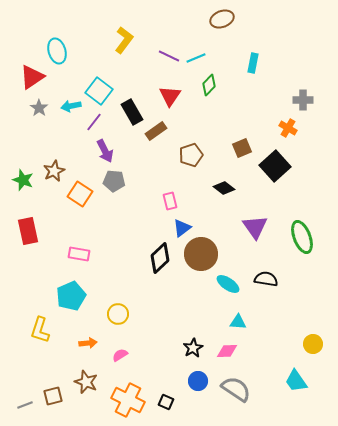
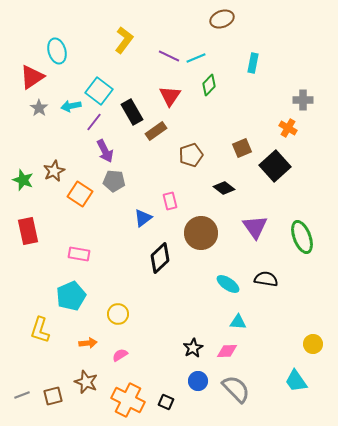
blue triangle at (182, 228): moved 39 px left, 10 px up
brown circle at (201, 254): moved 21 px up
gray semicircle at (236, 389): rotated 12 degrees clockwise
gray line at (25, 405): moved 3 px left, 10 px up
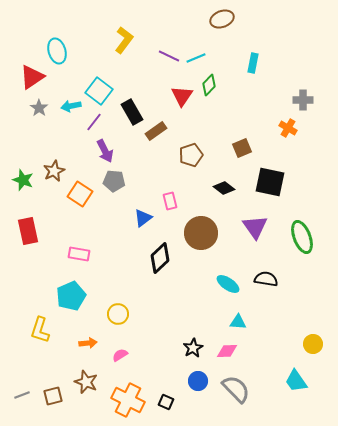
red triangle at (170, 96): moved 12 px right
black square at (275, 166): moved 5 px left, 16 px down; rotated 36 degrees counterclockwise
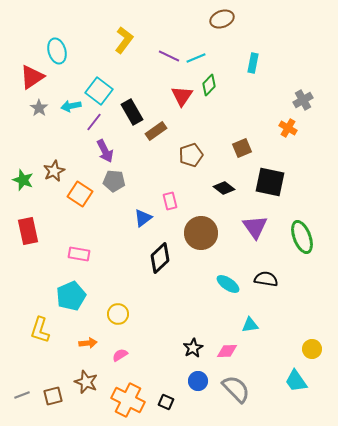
gray cross at (303, 100): rotated 30 degrees counterclockwise
cyan triangle at (238, 322): moved 12 px right, 3 px down; rotated 12 degrees counterclockwise
yellow circle at (313, 344): moved 1 px left, 5 px down
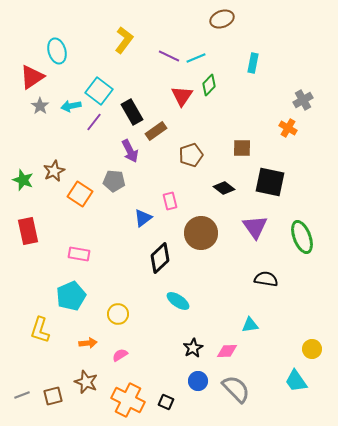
gray star at (39, 108): moved 1 px right, 2 px up
brown square at (242, 148): rotated 24 degrees clockwise
purple arrow at (105, 151): moved 25 px right
cyan ellipse at (228, 284): moved 50 px left, 17 px down
